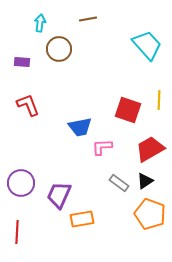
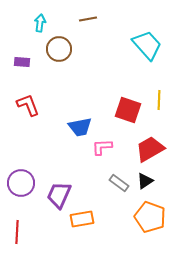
orange pentagon: moved 3 px down
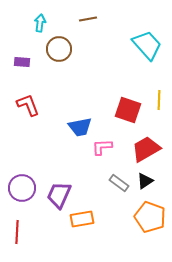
red trapezoid: moved 4 px left
purple circle: moved 1 px right, 5 px down
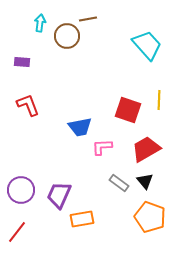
brown circle: moved 8 px right, 13 px up
black triangle: rotated 36 degrees counterclockwise
purple circle: moved 1 px left, 2 px down
red line: rotated 35 degrees clockwise
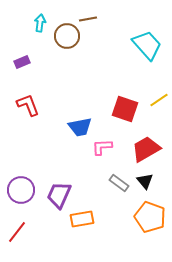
purple rectangle: rotated 28 degrees counterclockwise
yellow line: rotated 54 degrees clockwise
red square: moved 3 px left, 1 px up
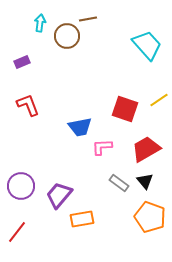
purple circle: moved 4 px up
purple trapezoid: rotated 16 degrees clockwise
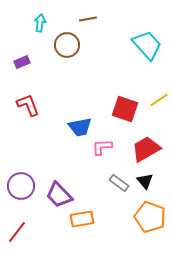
brown circle: moved 9 px down
purple trapezoid: rotated 84 degrees counterclockwise
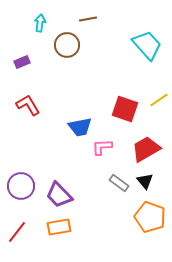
red L-shape: rotated 10 degrees counterclockwise
orange rectangle: moved 23 px left, 8 px down
